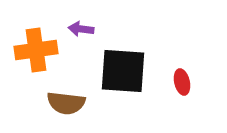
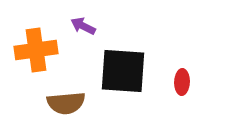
purple arrow: moved 2 px right, 3 px up; rotated 20 degrees clockwise
red ellipse: rotated 15 degrees clockwise
brown semicircle: rotated 12 degrees counterclockwise
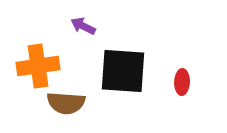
orange cross: moved 2 px right, 16 px down
brown semicircle: rotated 9 degrees clockwise
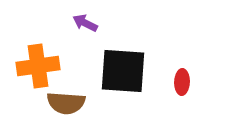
purple arrow: moved 2 px right, 3 px up
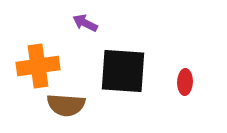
red ellipse: moved 3 px right
brown semicircle: moved 2 px down
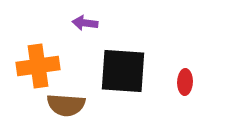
purple arrow: rotated 20 degrees counterclockwise
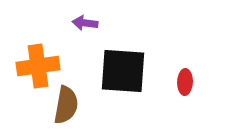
brown semicircle: rotated 84 degrees counterclockwise
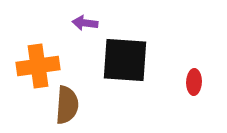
black square: moved 2 px right, 11 px up
red ellipse: moved 9 px right
brown semicircle: moved 1 px right; rotated 6 degrees counterclockwise
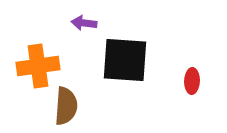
purple arrow: moved 1 px left
red ellipse: moved 2 px left, 1 px up
brown semicircle: moved 1 px left, 1 px down
